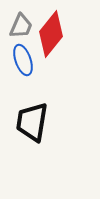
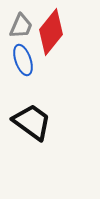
red diamond: moved 2 px up
black trapezoid: rotated 117 degrees clockwise
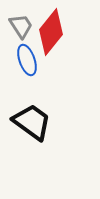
gray trapezoid: rotated 56 degrees counterclockwise
blue ellipse: moved 4 px right
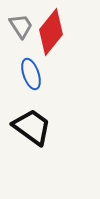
blue ellipse: moved 4 px right, 14 px down
black trapezoid: moved 5 px down
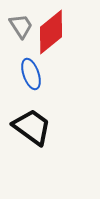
red diamond: rotated 12 degrees clockwise
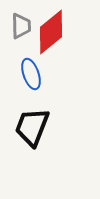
gray trapezoid: rotated 32 degrees clockwise
black trapezoid: rotated 105 degrees counterclockwise
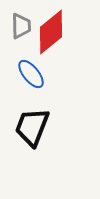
blue ellipse: rotated 20 degrees counterclockwise
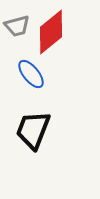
gray trapezoid: moved 4 px left; rotated 76 degrees clockwise
black trapezoid: moved 1 px right, 3 px down
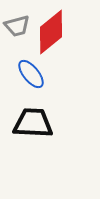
black trapezoid: moved 7 px up; rotated 72 degrees clockwise
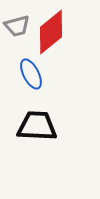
blue ellipse: rotated 12 degrees clockwise
black trapezoid: moved 4 px right, 3 px down
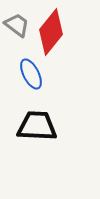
gray trapezoid: moved 1 px up; rotated 128 degrees counterclockwise
red diamond: rotated 12 degrees counterclockwise
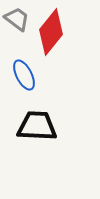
gray trapezoid: moved 6 px up
blue ellipse: moved 7 px left, 1 px down
